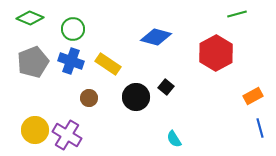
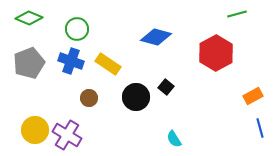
green diamond: moved 1 px left
green circle: moved 4 px right
gray pentagon: moved 4 px left, 1 px down
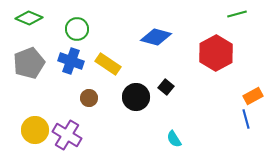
blue line: moved 14 px left, 9 px up
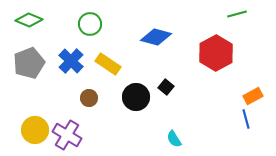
green diamond: moved 2 px down
green circle: moved 13 px right, 5 px up
blue cross: rotated 25 degrees clockwise
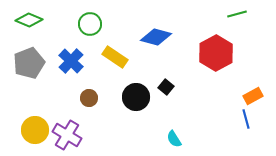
yellow rectangle: moved 7 px right, 7 px up
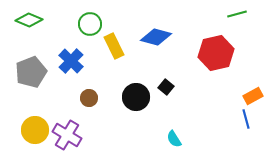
red hexagon: rotated 16 degrees clockwise
yellow rectangle: moved 1 px left, 11 px up; rotated 30 degrees clockwise
gray pentagon: moved 2 px right, 9 px down
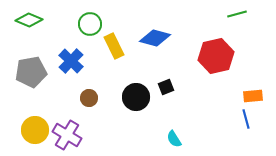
blue diamond: moved 1 px left, 1 px down
red hexagon: moved 3 px down
gray pentagon: rotated 12 degrees clockwise
black square: rotated 28 degrees clockwise
orange rectangle: rotated 24 degrees clockwise
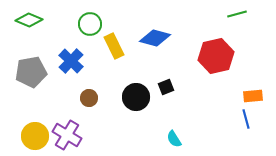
yellow circle: moved 6 px down
